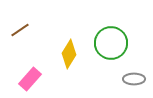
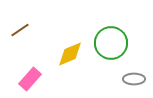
yellow diamond: moved 1 px right; rotated 36 degrees clockwise
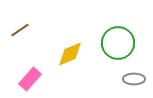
green circle: moved 7 px right
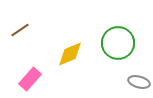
gray ellipse: moved 5 px right, 3 px down; rotated 15 degrees clockwise
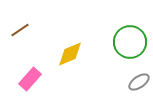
green circle: moved 12 px right, 1 px up
gray ellipse: rotated 50 degrees counterclockwise
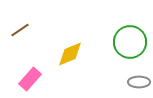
gray ellipse: rotated 35 degrees clockwise
